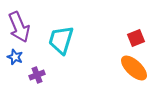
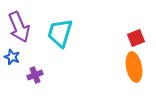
cyan trapezoid: moved 1 px left, 7 px up
blue star: moved 3 px left
orange ellipse: moved 1 px up; rotated 36 degrees clockwise
purple cross: moved 2 px left
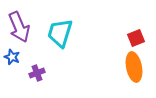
purple cross: moved 2 px right, 2 px up
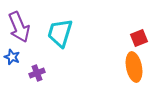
red square: moved 3 px right
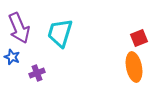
purple arrow: moved 1 px down
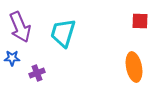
purple arrow: moved 1 px right, 1 px up
cyan trapezoid: moved 3 px right
red square: moved 1 px right, 17 px up; rotated 24 degrees clockwise
blue star: moved 1 px down; rotated 21 degrees counterclockwise
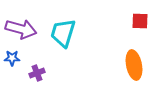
purple arrow: moved 1 px right, 2 px down; rotated 52 degrees counterclockwise
orange ellipse: moved 2 px up
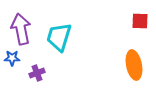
purple arrow: rotated 116 degrees counterclockwise
cyan trapezoid: moved 4 px left, 4 px down
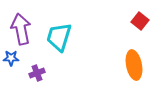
red square: rotated 36 degrees clockwise
blue star: moved 1 px left
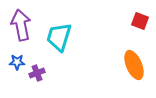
red square: rotated 18 degrees counterclockwise
purple arrow: moved 4 px up
blue star: moved 6 px right, 4 px down
orange ellipse: rotated 12 degrees counterclockwise
